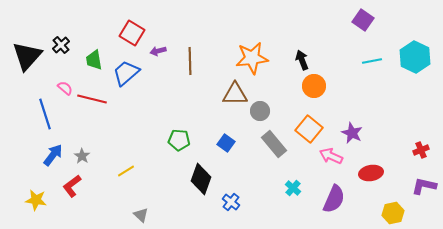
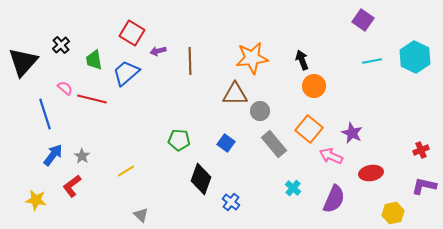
black triangle: moved 4 px left, 6 px down
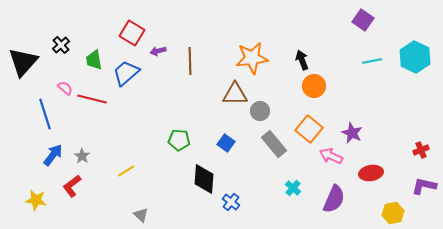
black diamond: moved 3 px right; rotated 16 degrees counterclockwise
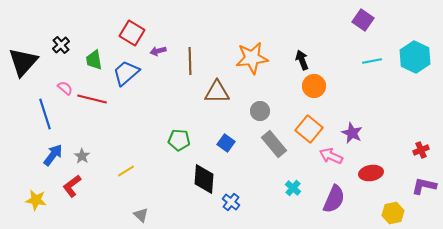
brown triangle: moved 18 px left, 2 px up
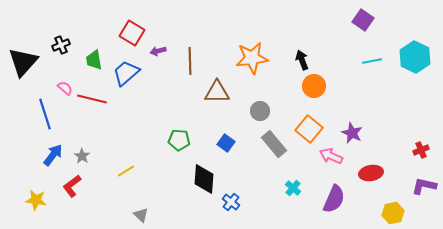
black cross: rotated 18 degrees clockwise
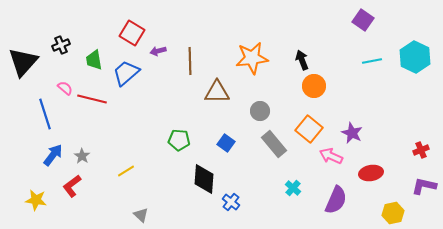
purple semicircle: moved 2 px right, 1 px down
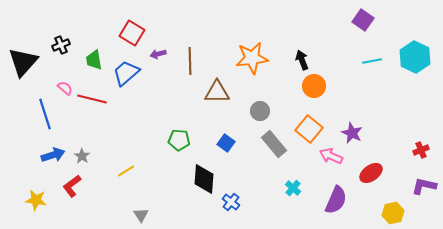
purple arrow: moved 3 px down
blue arrow: rotated 35 degrees clockwise
red ellipse: rotated 25 degrees counterclockwise
gray triangle: rotated 14 degrees clockwise
